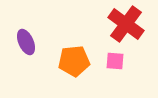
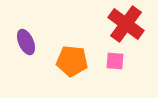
orange pentagon: moved 2 px left; rotated 12 degrees clockwise
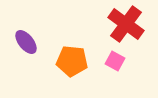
purple ellipse: rotated 15 degrees counterclockwise
pink square: rotated 24 degrees clockwise
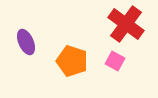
purple ellipse: rotated 15 degrees clockwise
orange pentagon: rotated 12 degrees clockwise
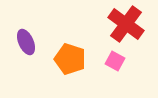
orange pentagon: moved 2 px left, 2 px up
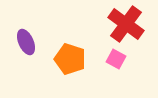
pink square: moved 1 px right, 2 px up
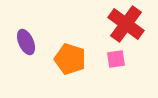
pink square: rotated 36 degrees counterclockwise
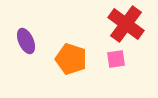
purple ellipse: moved 1 px up
orange pentagon: moved 1 px right
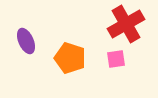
red cross: rotated 24 degrees clockwise
orange pentagon: moved 1 px left, 1 px up
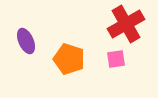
orange pentagon: moved 1 px left, 1 px down
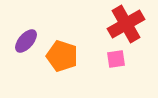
purple ellipse: rotated 65 degrees clockwise
orange pentagon: moved 7 px left, 3 px up
